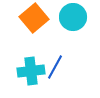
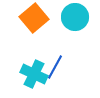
cyan circle: moved 2 px right
cyan cross: moved 3 px right, 3 px down; rotated 32 degrees clockwise
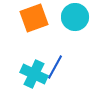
orange square: rotated 20 degrees clockwise
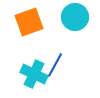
orange square: moved 5 px left, 4 px down
blue line: moved 2 px up
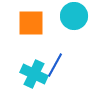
cyan circle: moved 1 px left, 1 px up
orange square: moved 2 px right, 1 px down; rotated 20 degrees clockwise
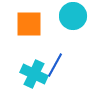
cyan circle: moved 1 px left
orange square: moved 2 px left, 1 px down
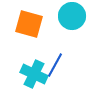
cyan circle: moved 1 px left
orange square: rotated 16 degrees clockwise
